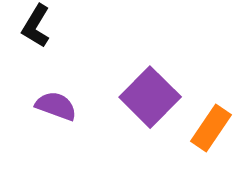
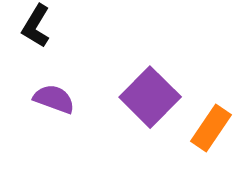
purple semicircle: moved 2 px left, 7 px up
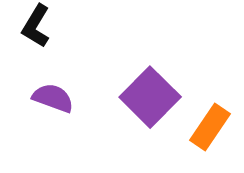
purple semicircle: moved 1 px left, 1 px up
orange rectangle: moved 1 px left, 1 px up
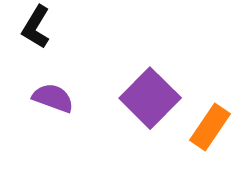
black L-shape: moved 1 px down
purple square: moved 1 px down
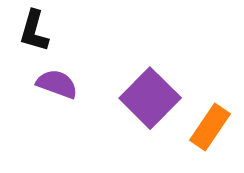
black L-shape: moved 2 px left, 4 px down; rotated 15 degrees counterclockwise
purple semicircle: moved 4 px right, 14 px up
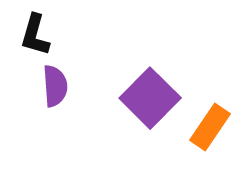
black L-shape: moved 1 px right, 4 px down
purple semicircle: moved 2 px left, 2 px down; rotated 66 degrees clockwise
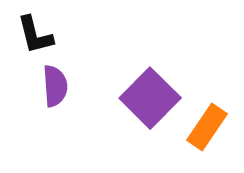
black L-shape: rotated 30 degrees counterclockwise
orange rectangle: moved 3 px left
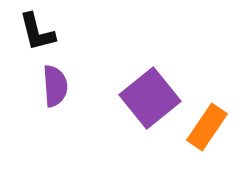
black L-shape: moved 2 px right, 3 px up
purple square: rotated 6 degrees clockwise
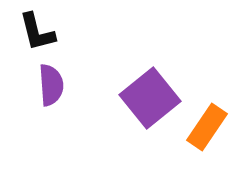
purple semicircle: moved 4 px left, 1 px up
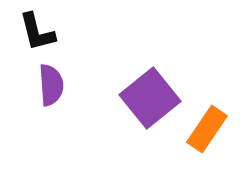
orange rectangle: moved 2 px down
